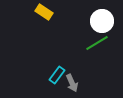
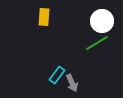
yellow rectangle: moved 5 px down; rotated 60 degrees clockwise
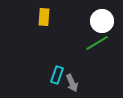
cyan rectangle: rotated 18 degrees counterclockwise
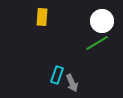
yellow rectangle: moved 2 px left
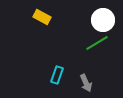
yellow rectangle: rotated 66 degrees counterclockwise
white circle: moved 1 px right, 1 px up
gray arrow: moved 14 px right
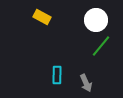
white circle: moved 7 px left
green line: moved 4 px right, 3 px down; rotated 20 degrees counterclockwise
cyan rectangle: rotated 18 degrees counterclockwise
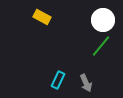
white circle: moved 7 px right
cyan rectangle: moved 1 px right, 5 px down; rotated 24 degrees clockwise
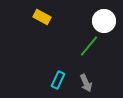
white circle: moved 1 px right, 1 px down
green line: moved 12 px left
